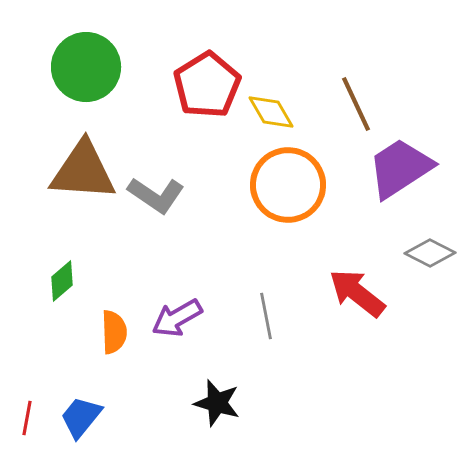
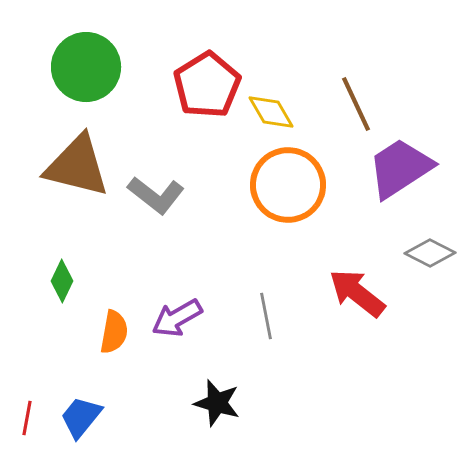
brown triangle: moved 6 px left, 5 px up; rotated 10 degrees clockwise
gray L-shape: rotated 4 degrees clockwise
green diamond: rotated 24 degrees counterclockwise
orange semicircle: rotated 12 degrees clockwise
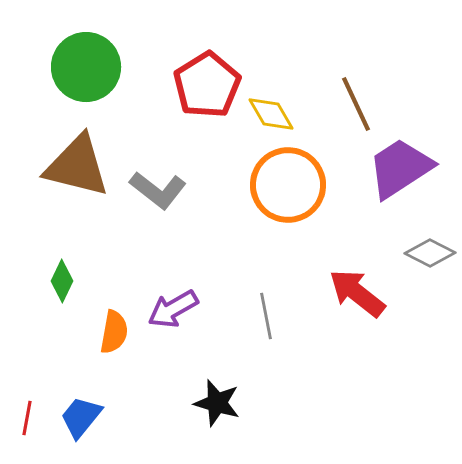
yellow diamond: moved 2 px down
gray L-shape: moved 2 px right, 5 px up
purple arrow: moved 4 px left, 9 px up
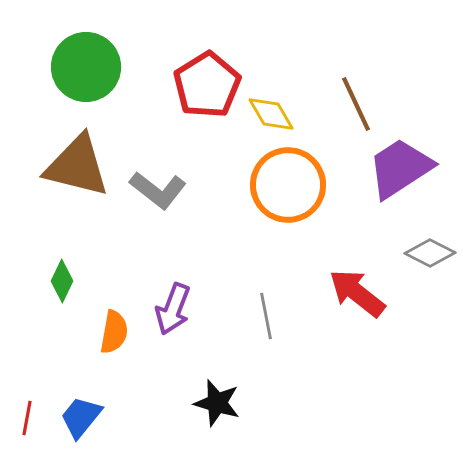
purple arrow: rotated 39 degrees counterclockwise
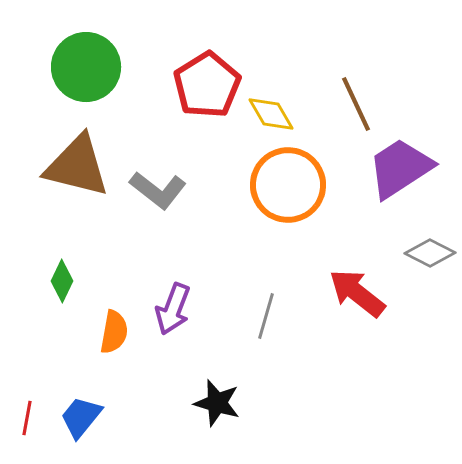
gray line: rotated 27 degrees clockwise
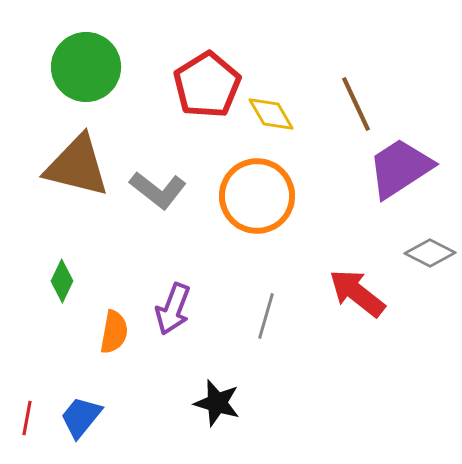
orange circle: moved 31 px left, 11 px down
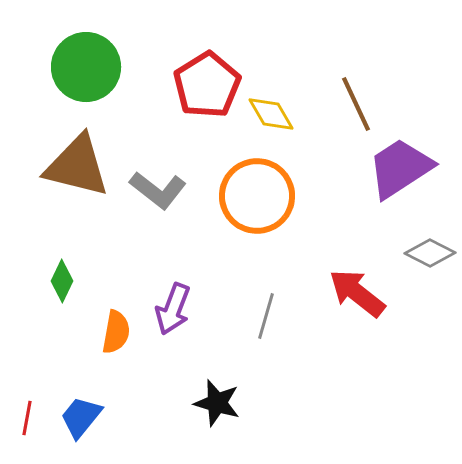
orange semicircle: moved 2 px right
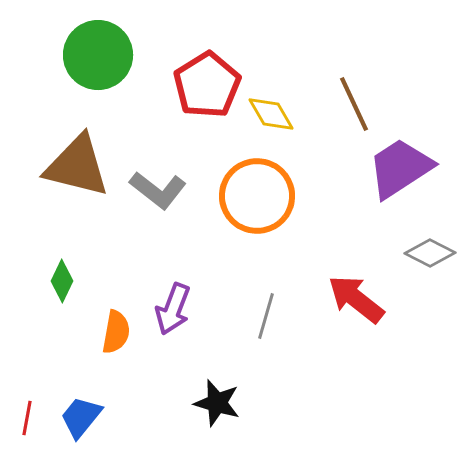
green circle: moved 12 px right, 12 px up
brown line: moved 2 px left
red arrow: moved 1 px left, 6 px down
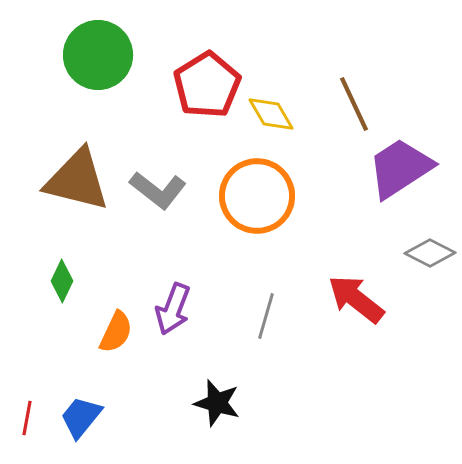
brown triangle: moved 14 px down
orange semicircle: rotated 15 degrees clockwise
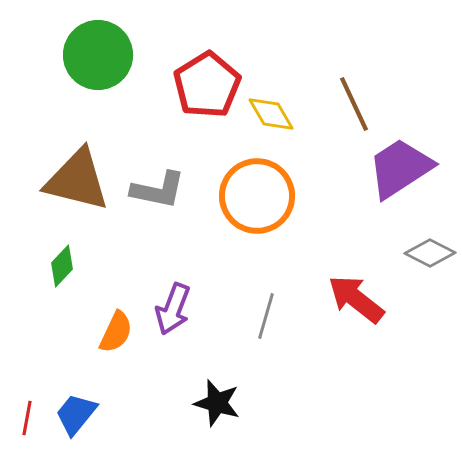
gray L-shape: rotated 26 degrees counterclockwise
green diamond: moved 15 px up; rotated 18 degrees clockwise
blue trapezoid: moved 5 px left, 3 px up
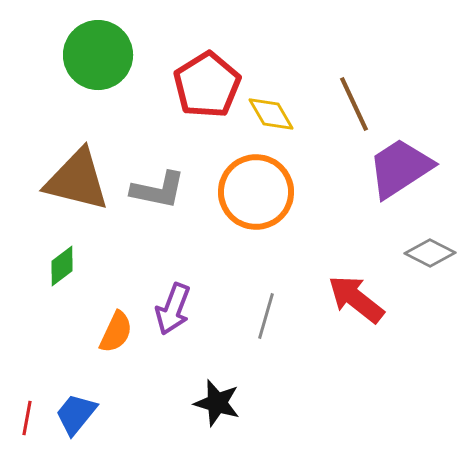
orange circle: moved 1 px left, 4 px up
green diamond: rotated 9 degrees clockwise
